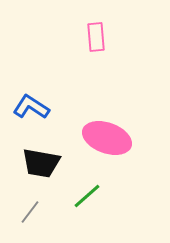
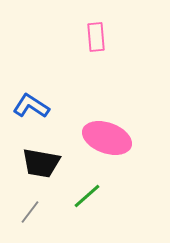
blue L-shape: moved 1 px up
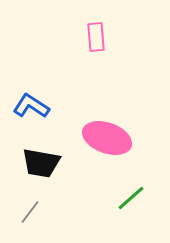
green line: moved 44 px right, 2 px down
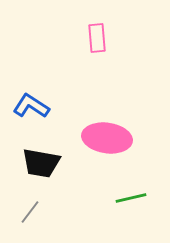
pink rectangle: moved 1 px right, 1 px down
pink ellipse: rotated 12 degrees counterclockwise
green line: rotated 28 degrees clockwise
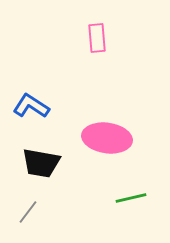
gray line: moved 2 px left
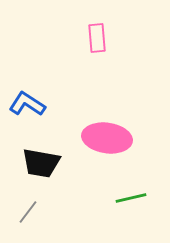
blue L-shape: moved 4 px left, 2 px up
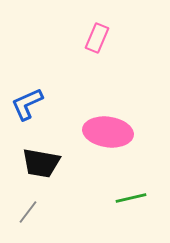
pink rectangle: rotated 28 degrees clockwise
blue L-shape: rotated 57 degrees counterclockwise
pink ellipse: moved 1 px right, 6 px up
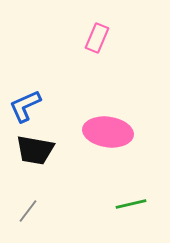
blue L-shape: moved 2 px left, 2 px down
black trapezoid: moved 6 px left, 13 px up
green line: moved 6 px down
gray line: moved 1 px up
